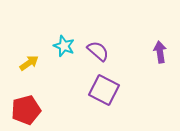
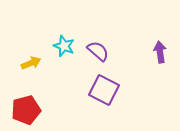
yellow arrow: moved 2 px right; rotated 12 degrees clockwise
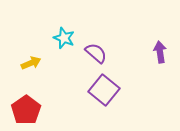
cyan star: moved 8 px up
purple semicircle: moved 2 px left, 2 px down
purple square: rotated 12 degrees clockwise
red pentagon: rotated 20 degrees counterclockwise
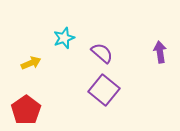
cyan star: rotated 30 degrees clockwise
purple semicircle: moved 6 px right
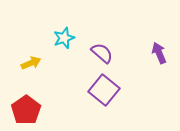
purple arrow: moved 1 px left, 1 px down; rotated 15 degrees counterclockwise
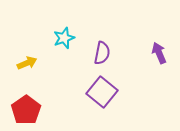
purple semicircle: rotated 60 degrees clockwise
yellow arrow: moved 4 px left
purple square: moved 2 px left, 2 px down
